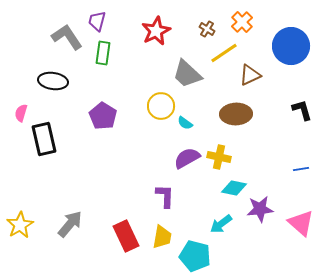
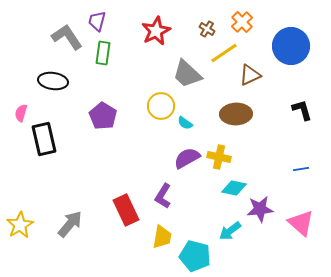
purple L-shape: moved 2 px left; rotated 150 degrees counterclockwise
cyan arrow: moved 9 px right, 7 px down
red rectangle: moved 26 px up
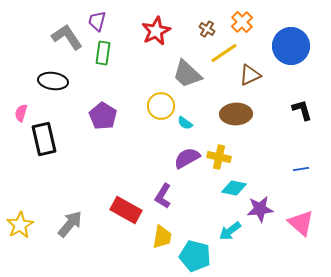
red rectangle: rotated 36 degrees counterclockwise
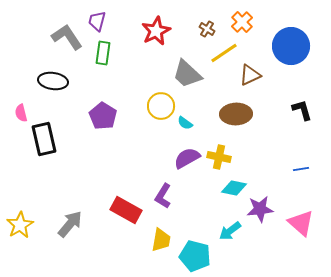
pink semicircle: rotated 30 degrees counterclockwise
yellow trapezoid: moved 1 px left, 3 px down
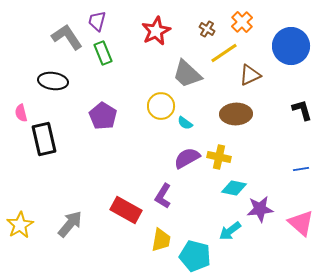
green rectangle: rotated 30 degrees counterclockwise
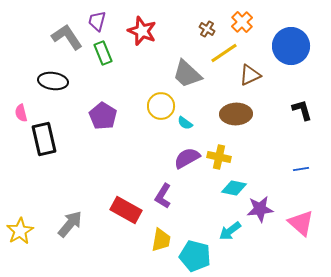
red star: moved 14 px left; rotated 24 degrees counterclockwise
yellow star: moved 6 px down
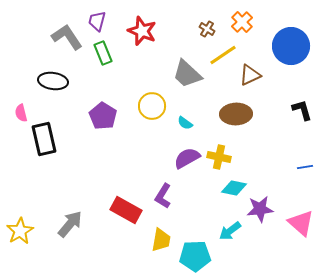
yellow line: moved 1 px left, 2 px down
yellow circle: moved 9 px left
blue line: moved 4 px right, 2 px up
cyan pentagon: rotated 16 degrees counterclockwise
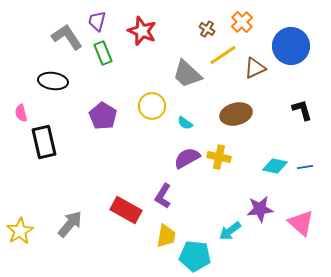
brown triangle: moved 5 px right, 7 px up
brown ellipse: rotated 12 degrees counterclockwise
black rectangle: moved 3 px down
cyan diamond: moved 41 px right, 22 px up
yellow trapezoid: moved 5 px right, 4 px up
cyan pentagon: rotated 8 degrees clockwise
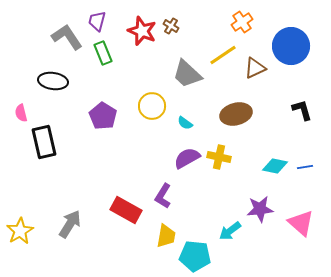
orange cross: rotated 10 degrees clockwise
brown cross: moved 36 px left, 3 px up
gray arrow: rotated 8 degrees counterclockwise
